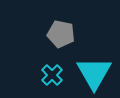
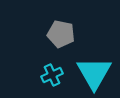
cyan cross: rotated 20 degrees clockwise
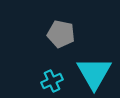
cyan cross: moved 6 px down
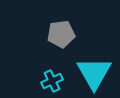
gray pentagon: rotated 20 degrees counterclockwise
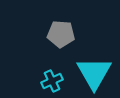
gray pentagon: rotated 12 degrees clockwise
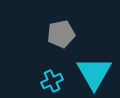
gray pentagon: rotated 16 degrees counterclockwise
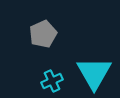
gray pentagon: moved 18 px left; rotated 12 degrees counterclockwise
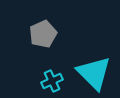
cyan triangle: rotated 15 degrees counterclockwise
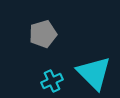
gray pentagon: rotated 8 degrees clockwise
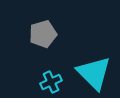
cyan cross: moved 1 px left, 1 px down
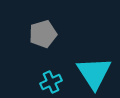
cyan triangle: rotated 12 degrees clockwise
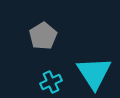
gray pentagon: moved 2 px down; rotated 16 degrees counterclockwise
